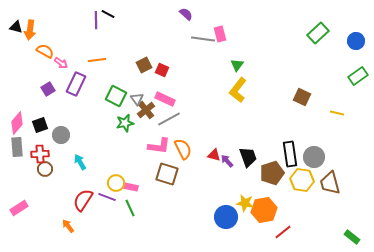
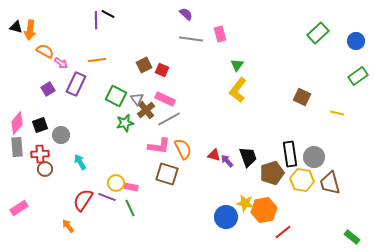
gray line at (203, 39): moved 12 px left
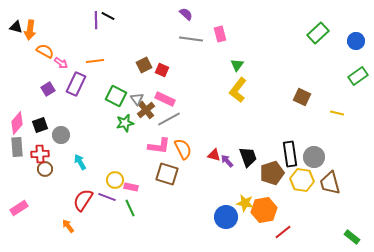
black line at (108, 14): moved 2 px down
orange line at (97, 60): moved 2 px left, 1 px down
yellow circle at (116, 183): moved 1 px left, 3 px up
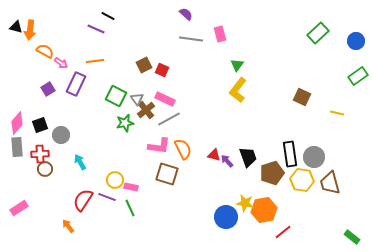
purple line at (96, 20): moved 9 px down; rotated 66 degrees counterclockwise
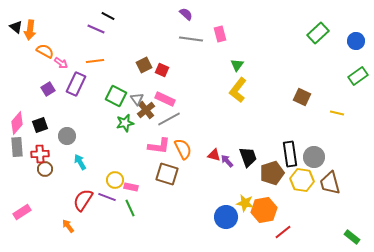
black triangle at (16, 27): rotated 24 degrees clockwise
gray circle at (61, 135): moved 6 px right, 1 px down
pink rectangle at (19, 208): moved 3 px right, 4 px down
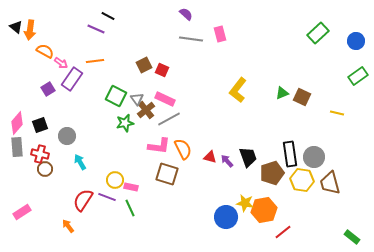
green triangle at (237, 65): moved 45 px right, 28 px down; rotated 32 degrees clockwise
purple rectangle at (76, 84): moved 4 px left, 5 px up; rotated 10 degrees clockwise
red cross at (40, 154): rotated 18 degrees clockwise
red triangle at (214, 155): moved 4 px left, 2 px down
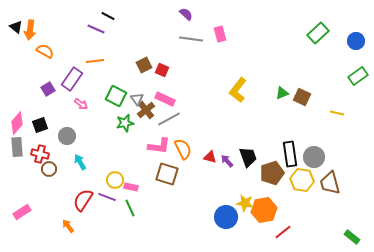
pink arrow at (61, 63): moved 20 px right, 41 px down
brown circle at (45, 169): moved 4 px right
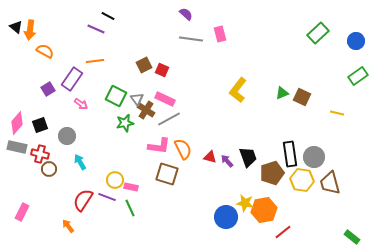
brown cross at (146, 110): rotated 18 degrees counterclockwise
gray rectangle at (17, 147): rotated 72 degrees counterclockwise
pink rectangle at (22, 212): rotated 30 degrees counterclockwise
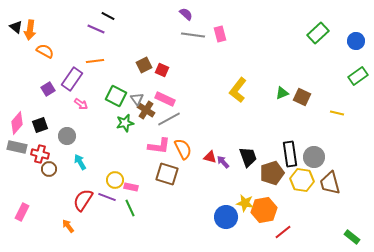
gray line at (191, 39): moved 2 px right, 4 px up
purple arrow at (227, 161): moved 4 px left, 1 px down
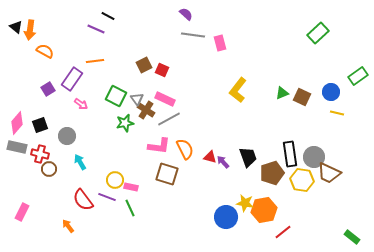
pink rectangle at (220, 34): moved 9 px down
blue circle at (356, 41): moved 25 px left, 51 px down
orange semicircle at (183, 149): moved 2 px right
brown trapezoid at (330, 183): moved 1 px left, 10 px up; rotated 50 degrees counterclockwise
red semicircle at (83, 200): rotated 70 degrees counterclockwise
